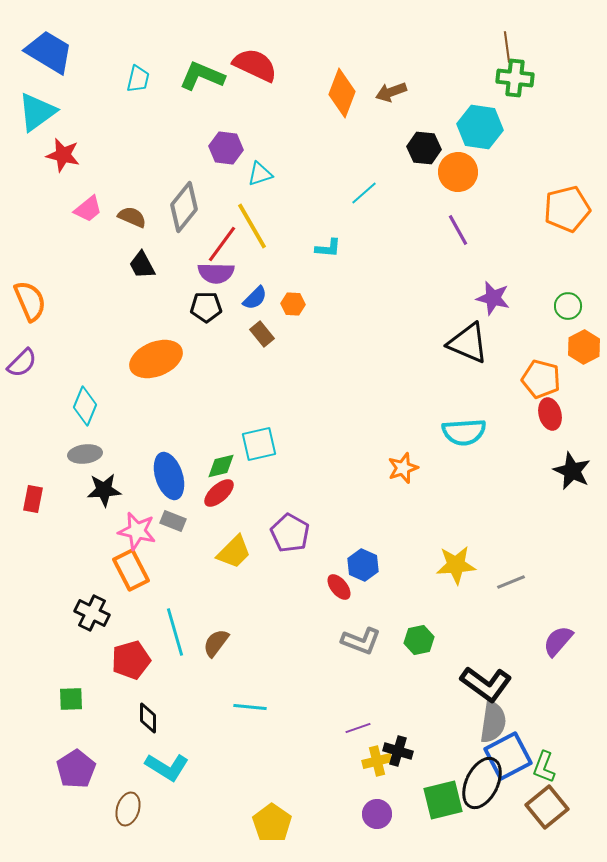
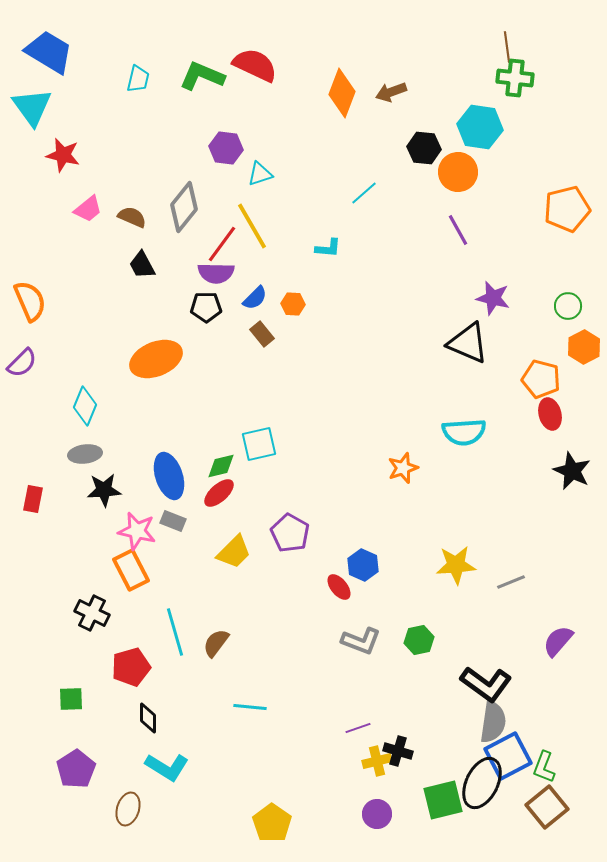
cyan triangle at (37, 112): moved 5 px left, 5 px up; rotated 30 degrees counterclockwise
red pentagon at (131, 660): moved 7 px down
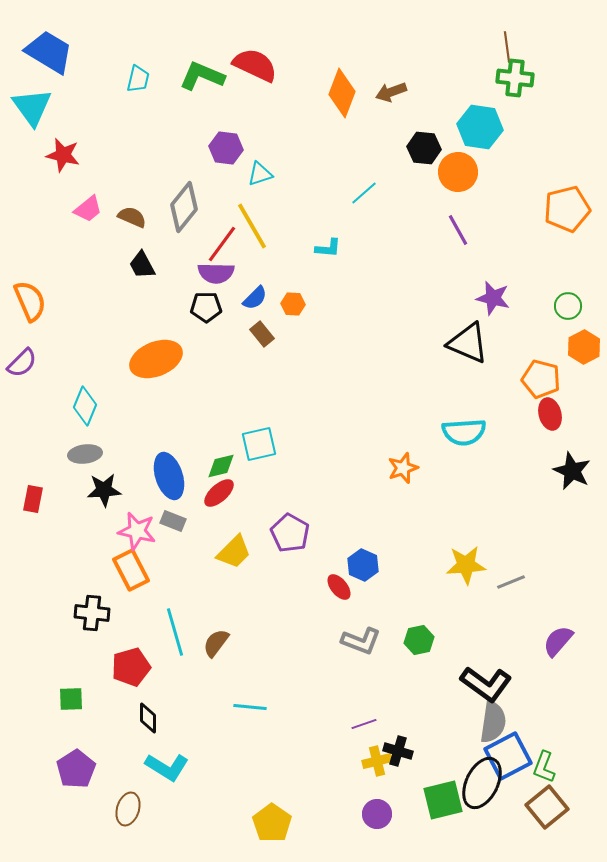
yellow star at (456, 565): moved 10 px right
black cross at (92, 613): rotated 20 degrees counterclockwise
purple line at (358, 728): moved 6 px right, 4 px up
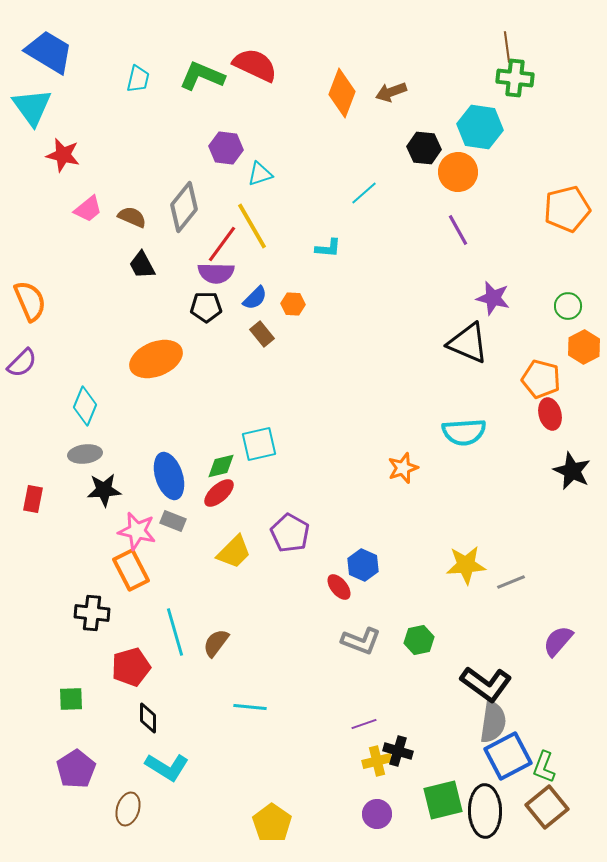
black ellipse at (482, 783): moved 3 px right, 28 px down; rotated 27 degrees counterclockwise
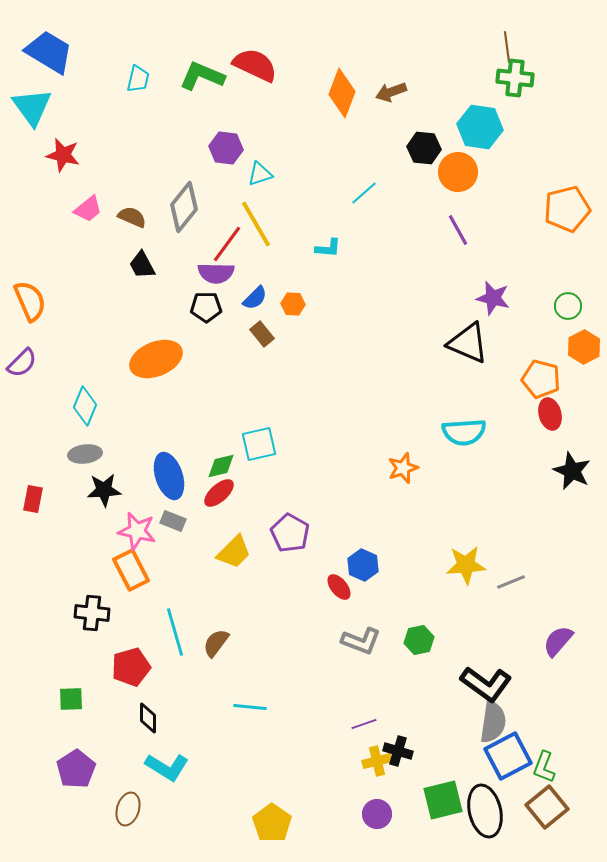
yellow line at (252, 226): moved 4 px right, 2 px up
red line at (222, 244): moved 5 px right
black ellipse at (485, 811): rotated 12 degrees counterclockwise
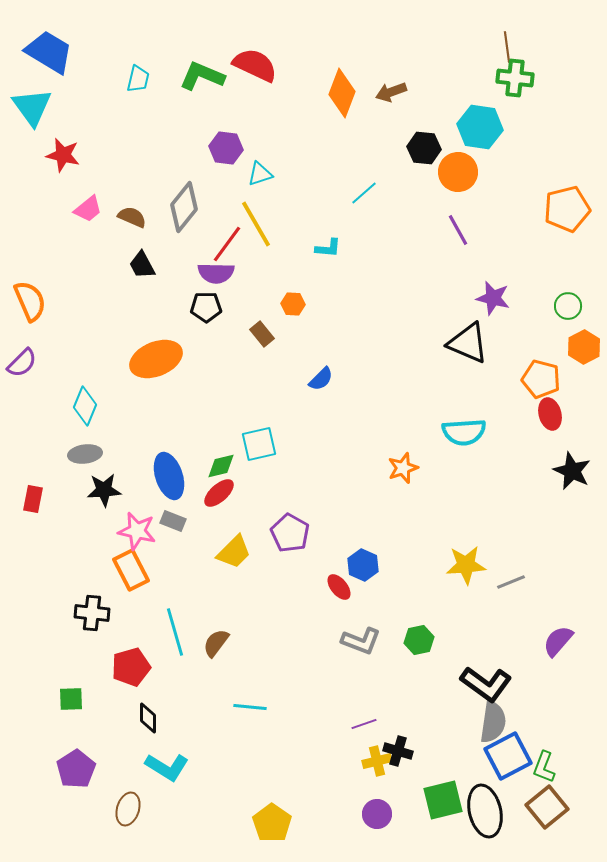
blue semicircle at (255, 298): moved 66 px right, 81 px down
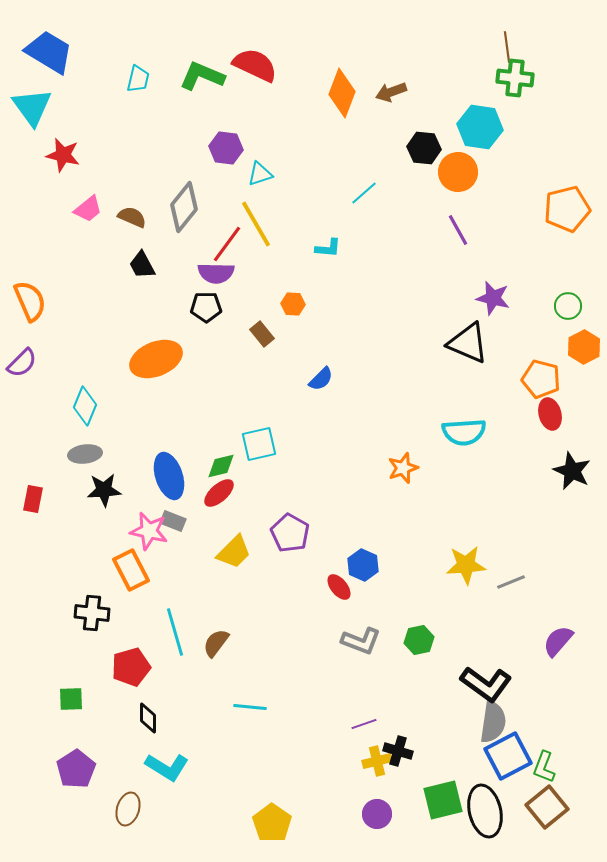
pink star at (137, 531): moved 12 px right
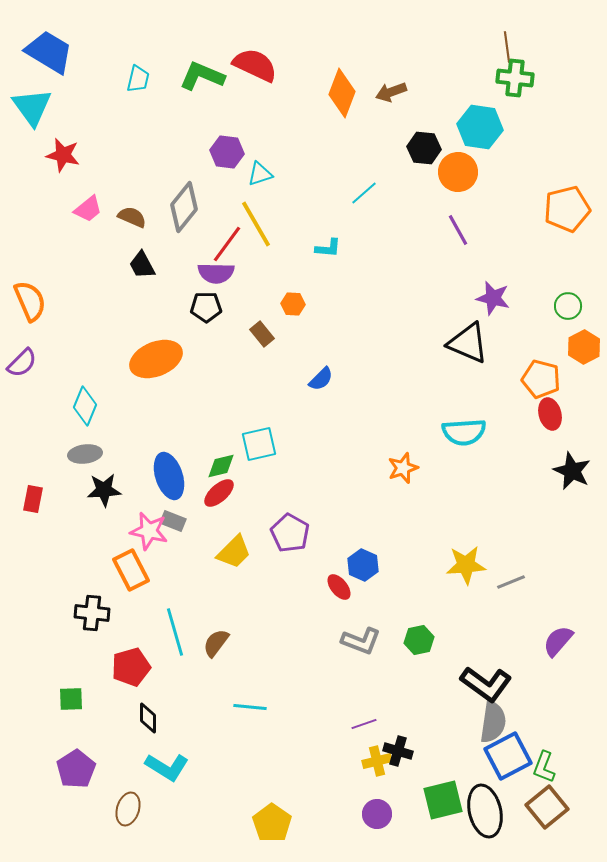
purple hexagon at (226, 148): moved 1 px right, 4 px down
